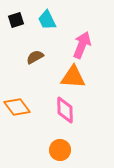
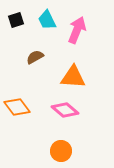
pink arrow: moved 5 px left, 15 px up
pink diamond: rotated 48 degrees counterclockwise
orange circle: moved 1 px right, 1 px down
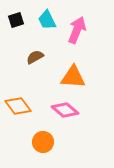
orange diamond: moved 1 px right, 1 px up
orange circle: moved 18 px left, 9 px up
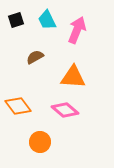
orange circle: moved 3 px left
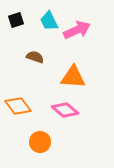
cyan trapezoid: moved 2 px right, 1 px down
pink arrow: rotated 44 degrees clockwise
brown semicircle: rotated 48 degrees clockwise
